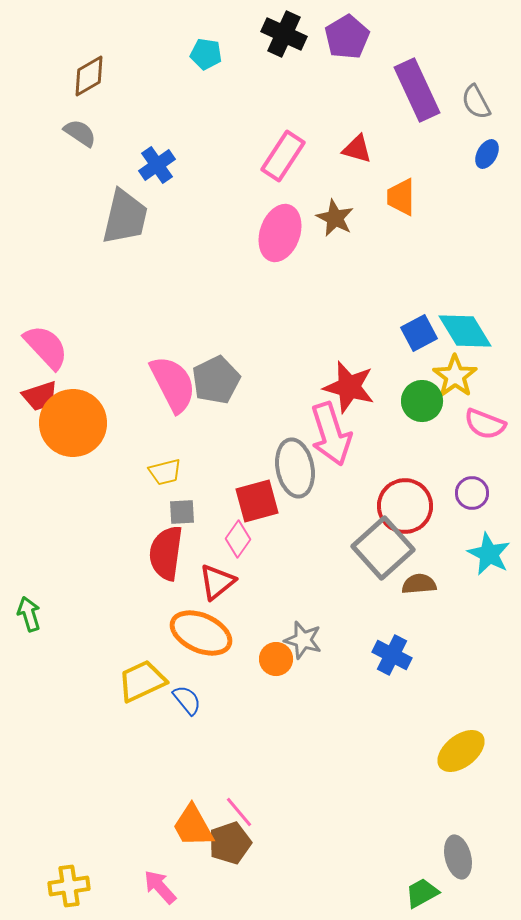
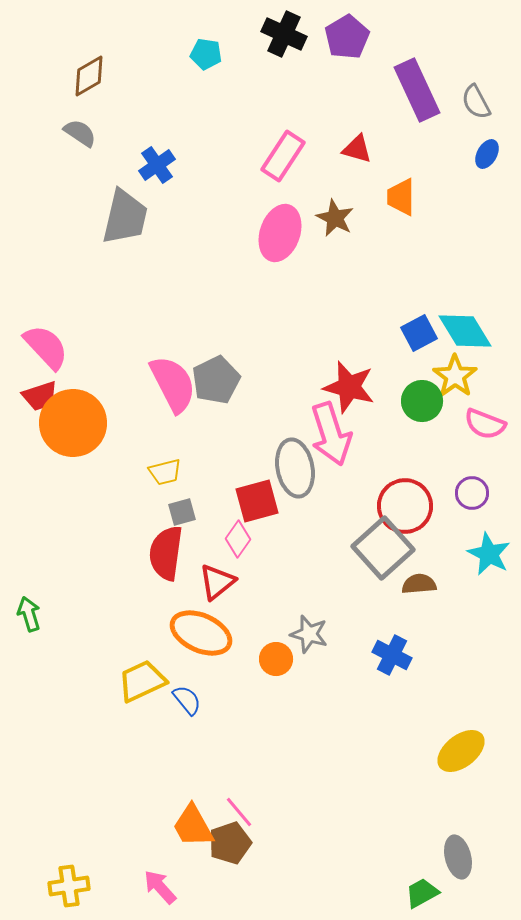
gray square at (182, 512): rotated 12 degrees counterclockwise
gray star at (303, 640): moved 6 px right, 6 px up
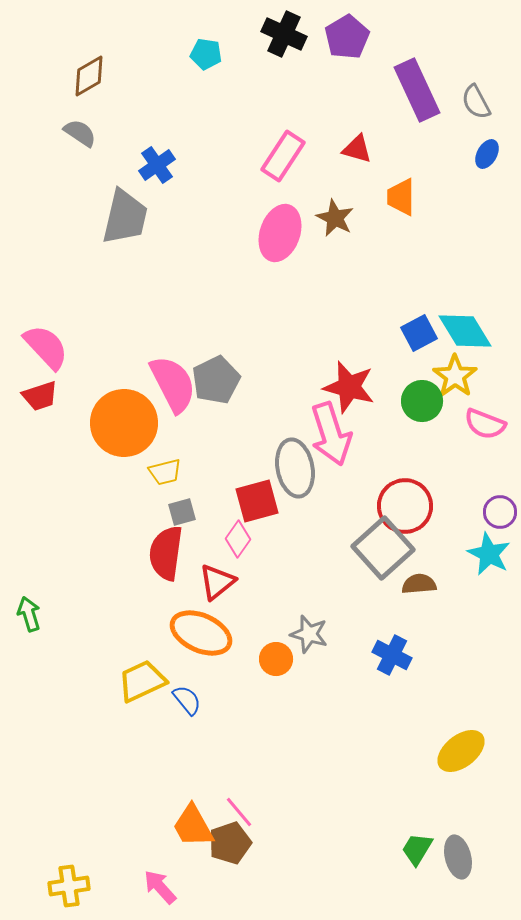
orange circle at (73, 423): moved 51 px right
purple circle at (472, 493): moved 28 px right, 19 px down
green trapezoid at (422, 893): moved 5 px left, 44 px up; rotated 30 degrees counterclockwise
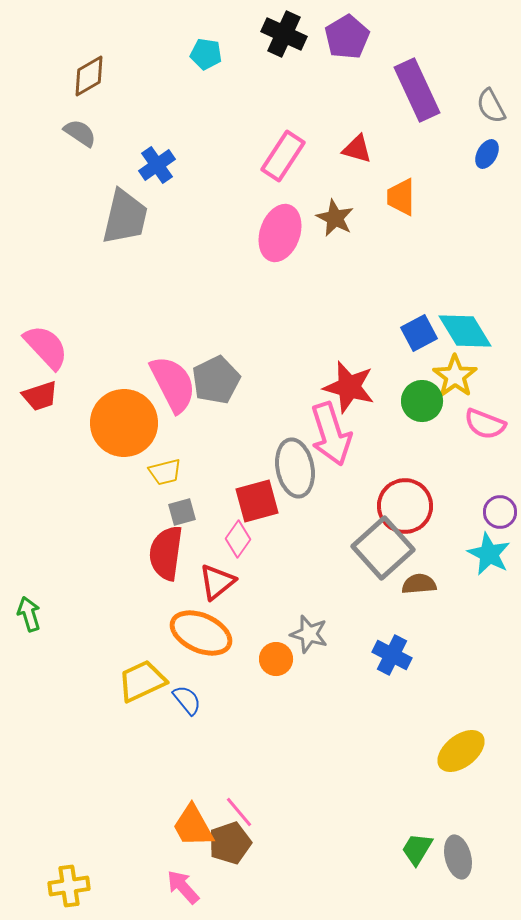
gray semicircle at (476, 102): moved 15 px right, 4 px down
pink arrow at (160, 887): moved 23 px right
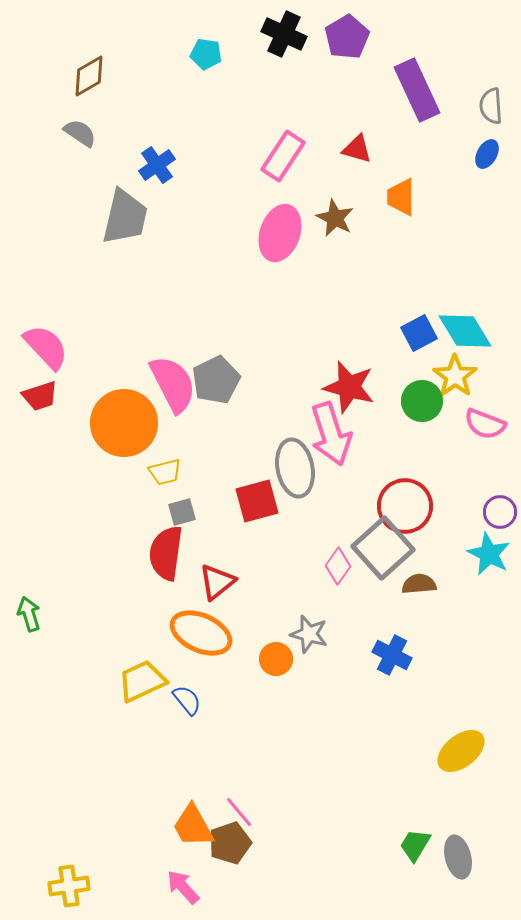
gray semicircle at (491, 106): rotated 24 degrees clockwise
pink diamond at (238, 539): moved 100 px right, 27 px down
green trapezoid at (417, 849): moved 2 px left, 4 px up
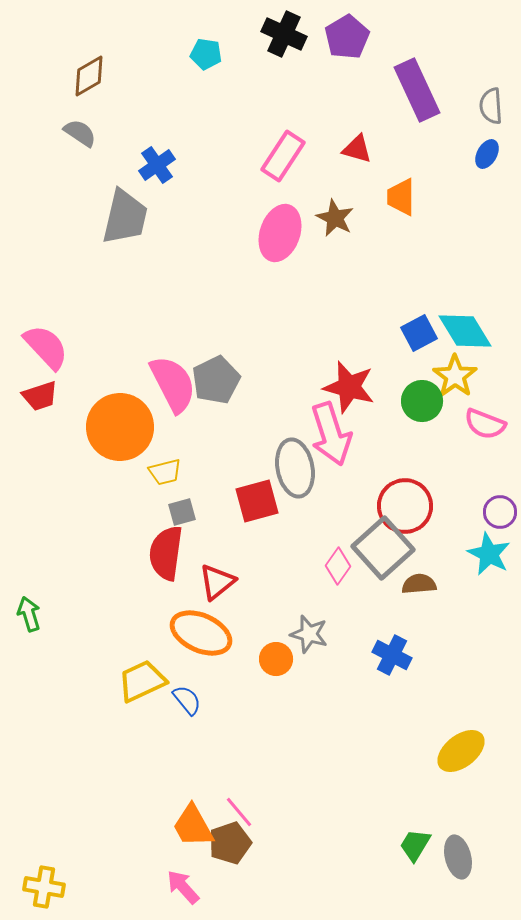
orange circle at (124, 423): moved 4 px left, 4 px down
yellow cross at (69, 886): moved 25 px left, 1 px down; rotated 18 degrees clockwise
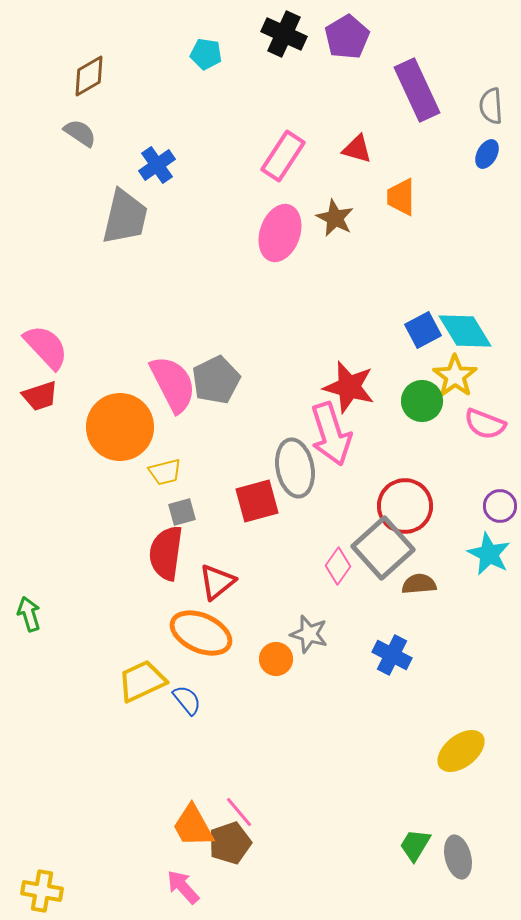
blue square at (419, 333): moved 4 px right, 3 px up
purple circle at (500, 512): moved 6 px up
yellow cross at (44, 887): moved 2 px left, 4 px down
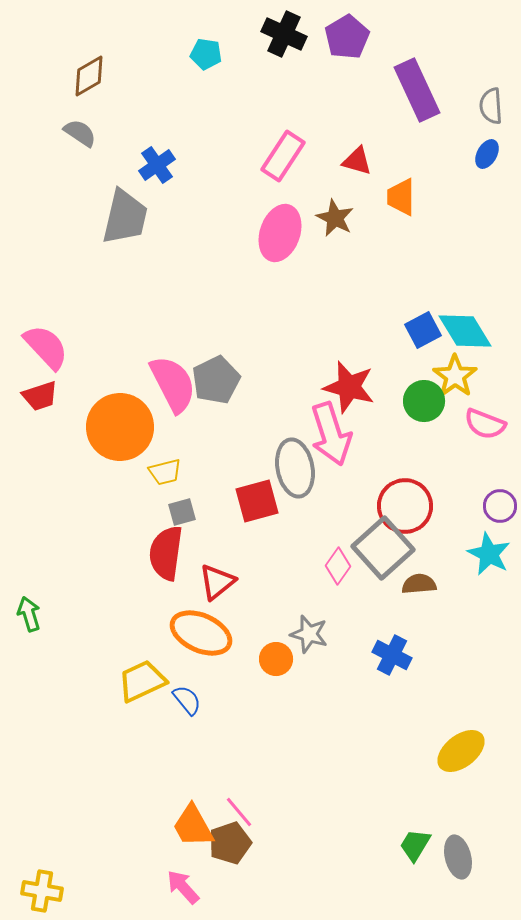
red triangle at (357, 149): moved 12 px down
green circle at (422, 401): moved 2 px right
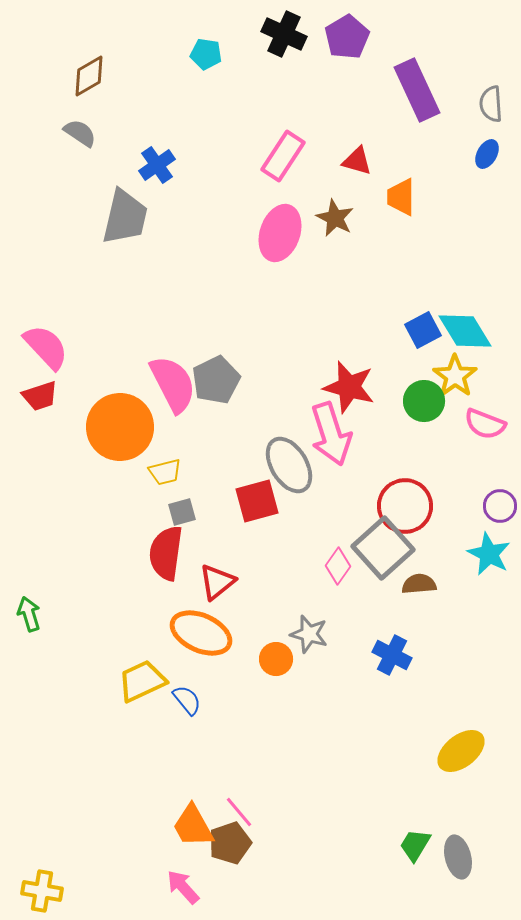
gray semicircle at (491, 106): moved 2 px up
gray ellipse at (295, 468): moved 6 px left, 3 px up; rotated 20 degrees counterclockwise
